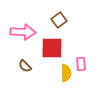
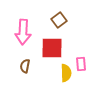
pink arrow: rotated 90 degrees clockwise
brown semicircle: rotated 56 degrees clockwise
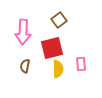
red square: rotated 15 degrees counterclockwise
yellow semicircle: moved 8 px left, 4 px up
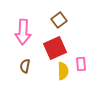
red square: moved 3 px right; rotated 10 degrees counterclockwise
yellow semicircle: moved 5 px right, 2 px down
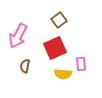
pink arrow: moved 5 px left, 4 px down; rotated 25 degrees clockwise
yellow semicircle: moved 3 px down; rotated 96 degrees clockwise
